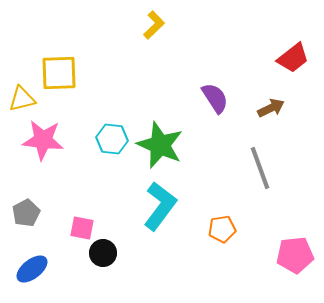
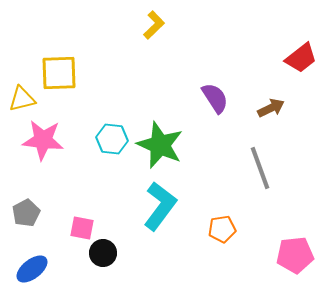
red trapezoid: moved 8 px right
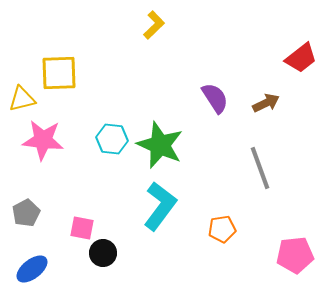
brown arrow: moved 5 px left, 5 px up
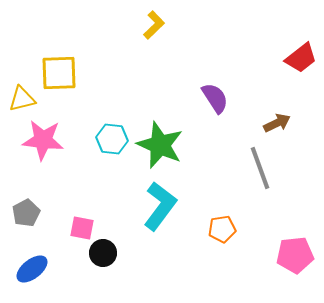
brown arrow: moved 11 px right, 20 px down
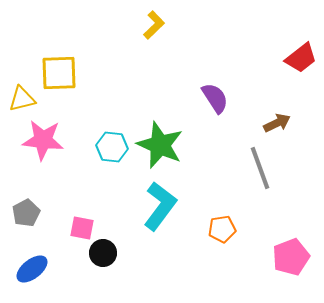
cyan hexagon: moved 8 px down
pink pentagon: moved 4 px left, 2 px down; rotated 15 degrees counterclockwise
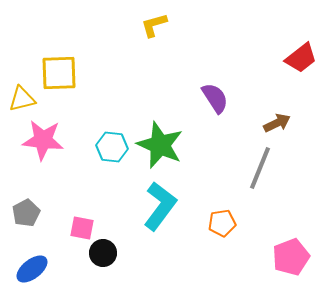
yellow L-shape: rotated 152 degrees counterclockwise
gray line: rotated 42 degrees clockwise
orange pentagon: moved 6 px up
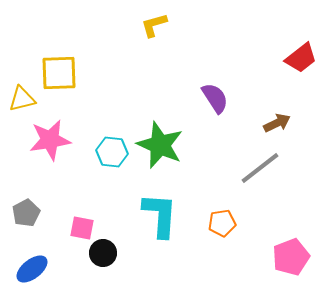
pink star: moved 7 px right; rotated 15 degrees counterclockwise
cyan hexagon: moved 5 px down
gray line: rotated 30 degrees clockwise
cyan L-shape: moved 9 px down; rotated 33 degrees counterclockwise
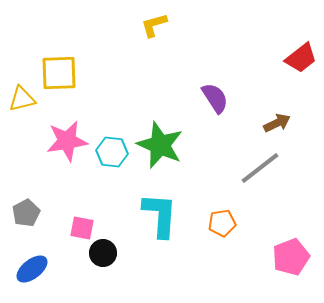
pink star: moved 17 px right, 1 px down
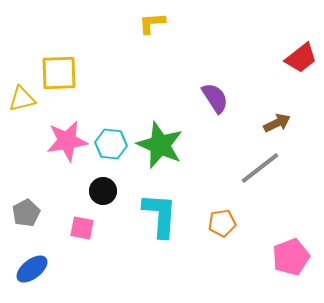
yellow L-shape: moved 2 px left, 2 px up; rotated 12 degrees clockwise
cyan hexagon: moved 1 px left, 8 px up
black circle: moved 62 px up
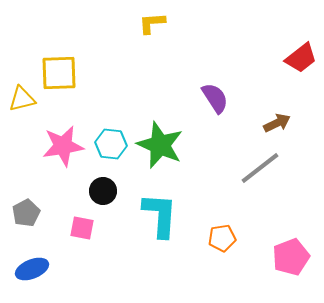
pink star: moved 4 px left, 5 px down
orange pentagon: moved 15 px down
blue ellipse: rotated 16 degrees clockwise
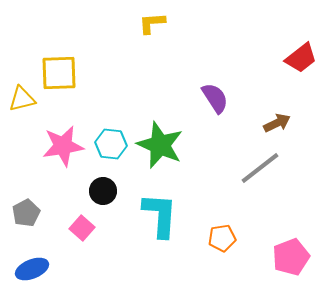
pink square: rotated 30 degrees clockwise
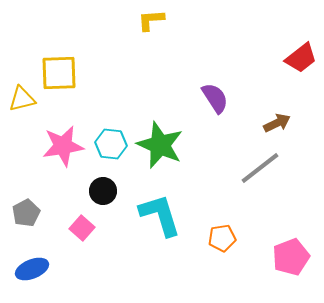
yellow L-shape: moved 1 px left, 3 px up
cyan L-shape: rotated 21 degrees counterclockwise
